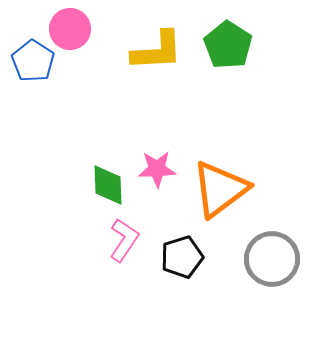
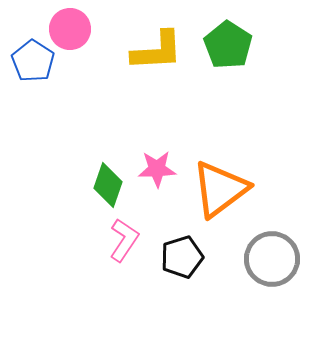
green diamond: rotated 21 degrees clockwise
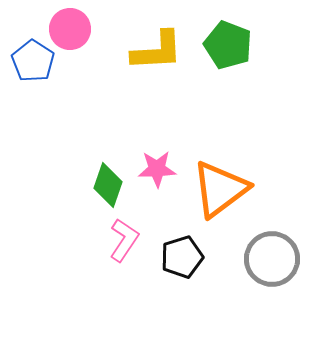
green pentagon: rotated 12 degrees counterclockwise
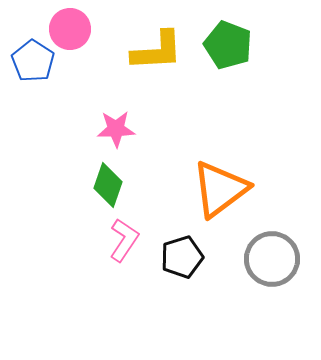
pink star: moved 41 px left, 40 px up
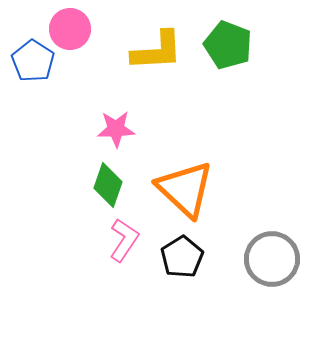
orange triangle: moved 35 px left; rotated 40 degrees counterclockwise
black pentagon: rotated 15 degrees counterclockwise
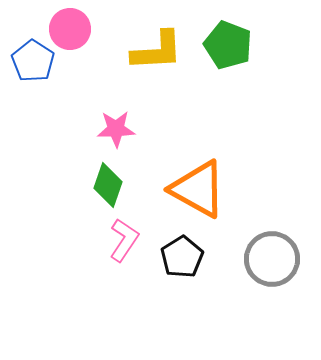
orange triangle: moved 13 px right; rotated 14 degrees counterclockwise
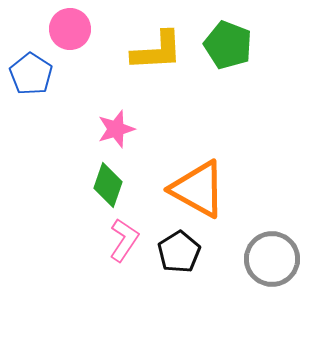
blue pentagon: moved 2 px left, 13 px down
pink star: rotated 15 degrees counterclockwise
black pentagon: moved 3 px left, 5 px up
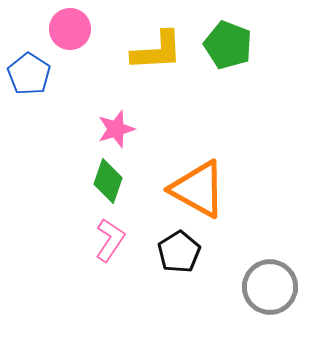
blue pentagon: moved 2 px left
green diamond: moved 4 px up
pink L-shape: moved 14 px left
gray circle: moved 2 px left, 28 px down
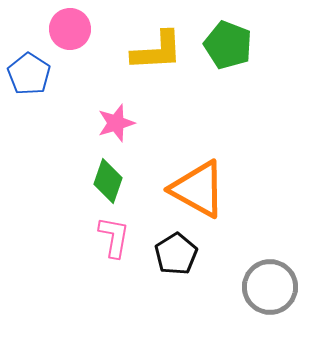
pink star: moved 6 px up
pink L-shape: moved 4 px right, 3 px up; rotated 24 degrees counterclockwise
black pentagon: moved 3 px left, 2 px down
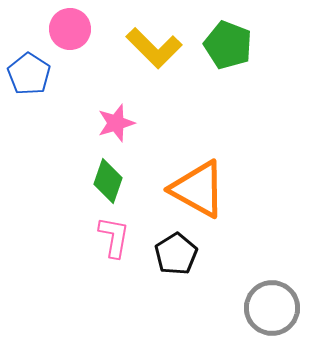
yellow L-shape: moved 3 px left, 3 px up; rotated 48 degrees clockwise
gray circle: moved 2 px right, 21 px down
